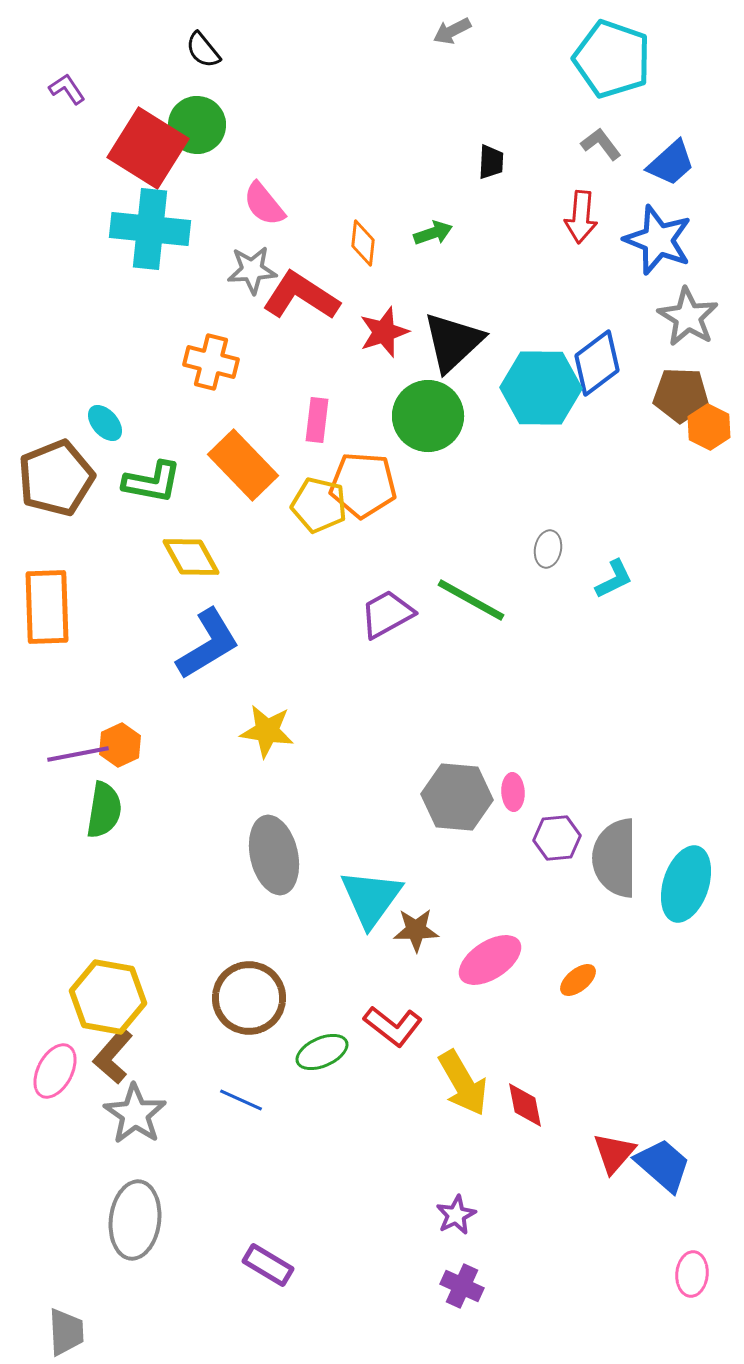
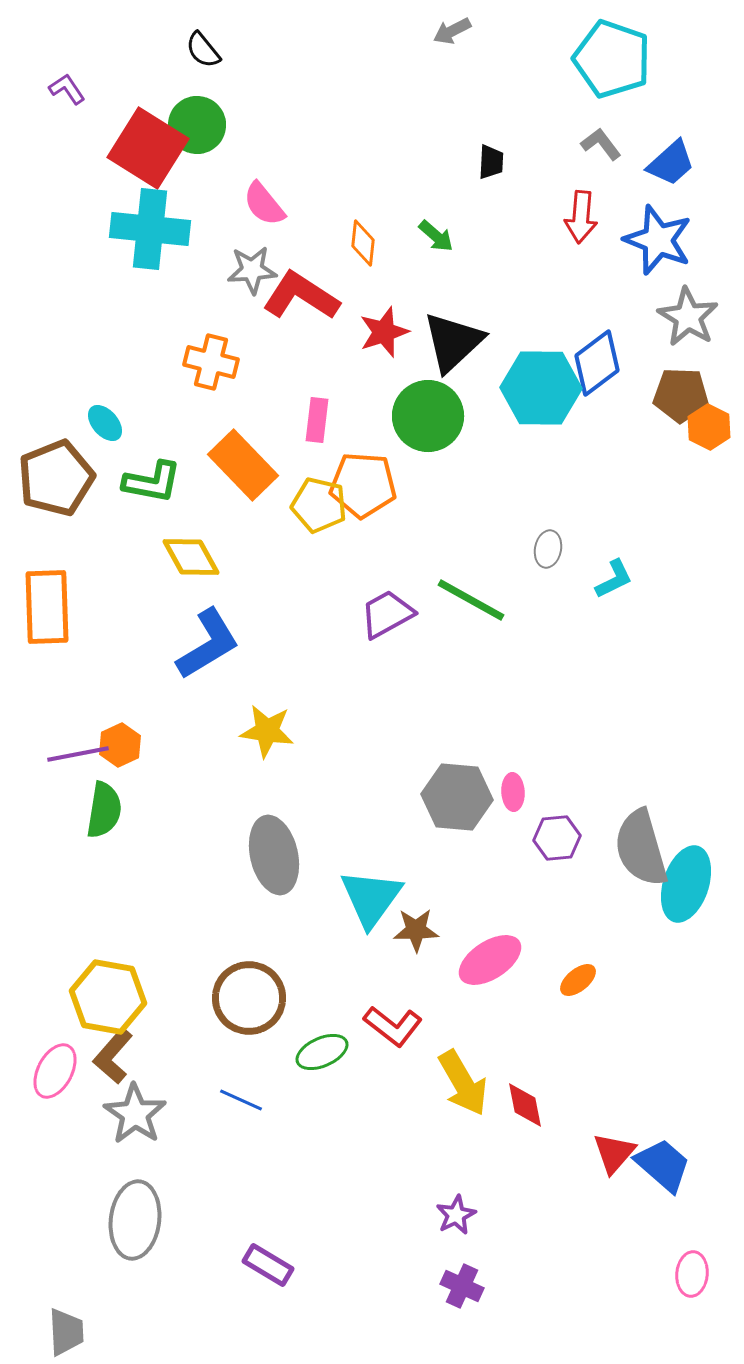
green arrow at (433, 233): moved 3 px right, 3 px down; rotated 60 degrees clockwise
gray semicircle at (615, 858): moved 26 px right, 10 px up; rotated 16 degrees counterclockwise
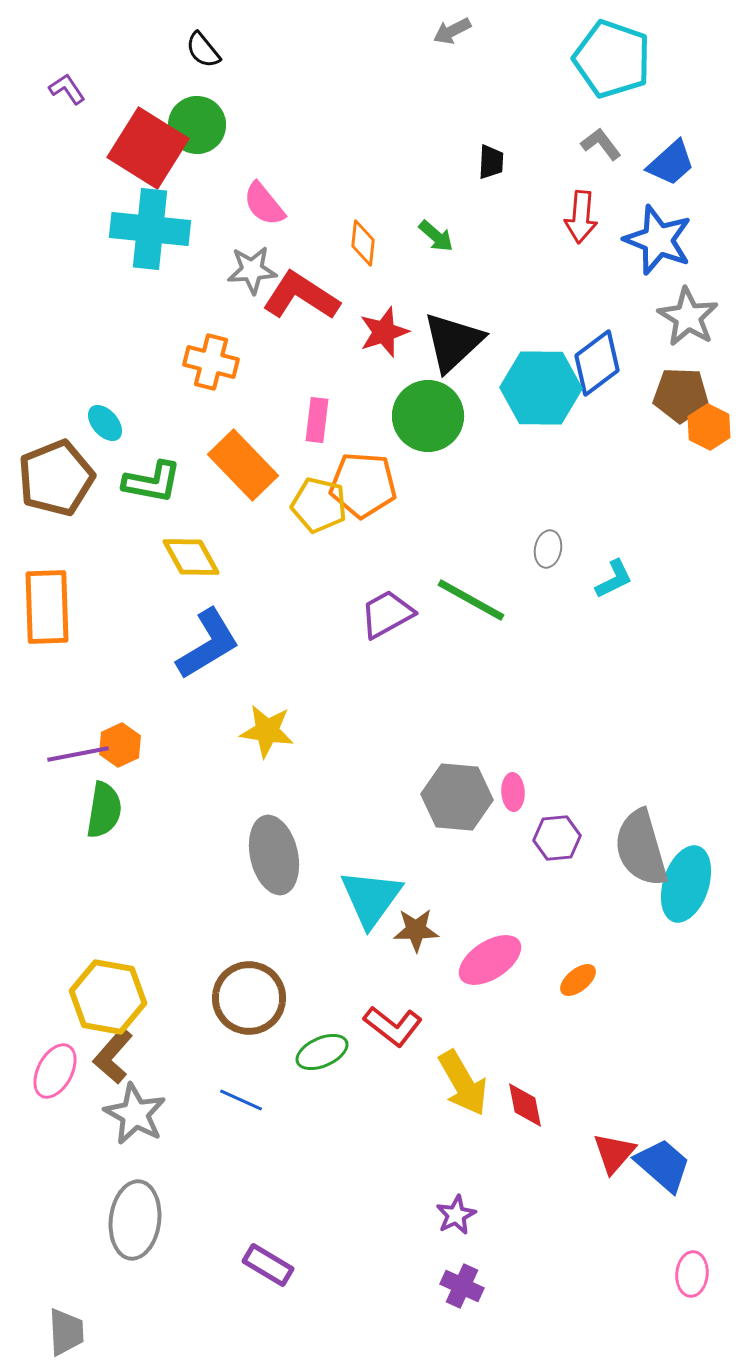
gray star at (135, 1114): rotated 6 degrees counterclockwise
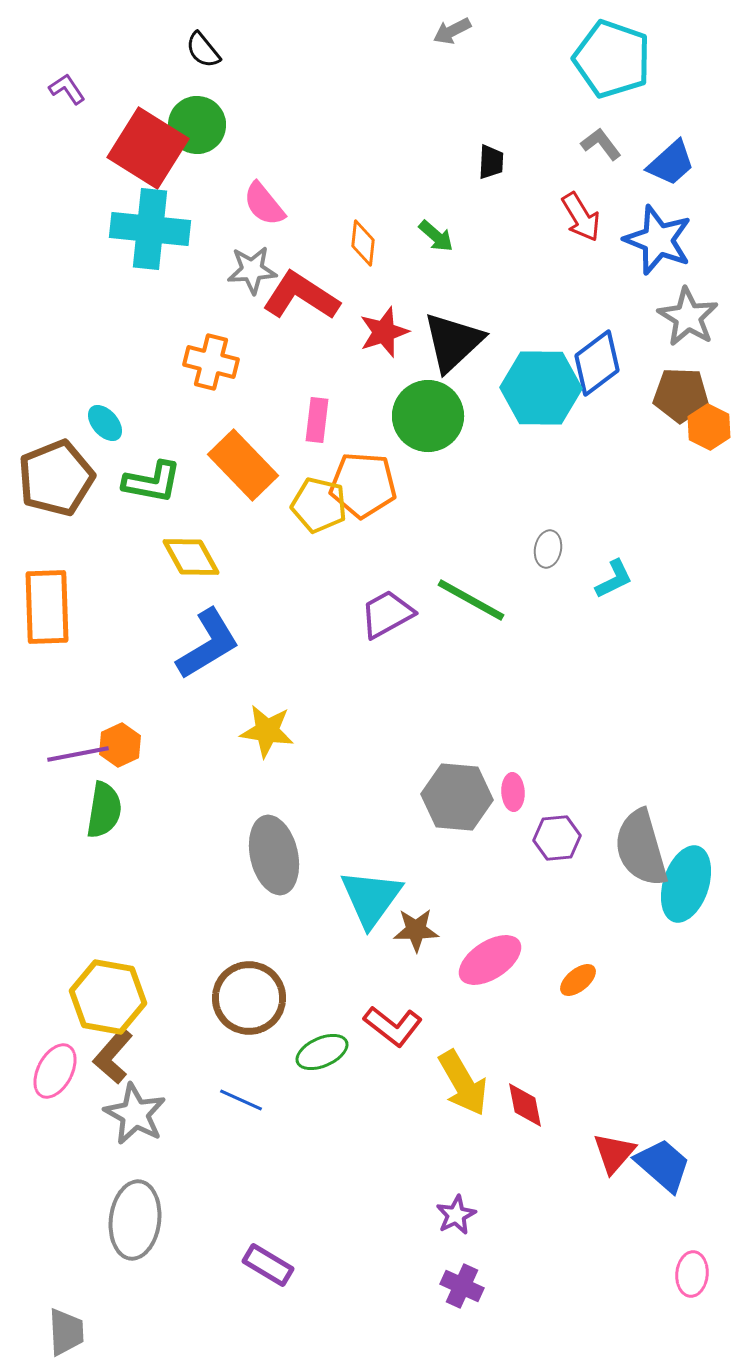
red arrow at (581, 217): rotated 36 degrees counterclockwise
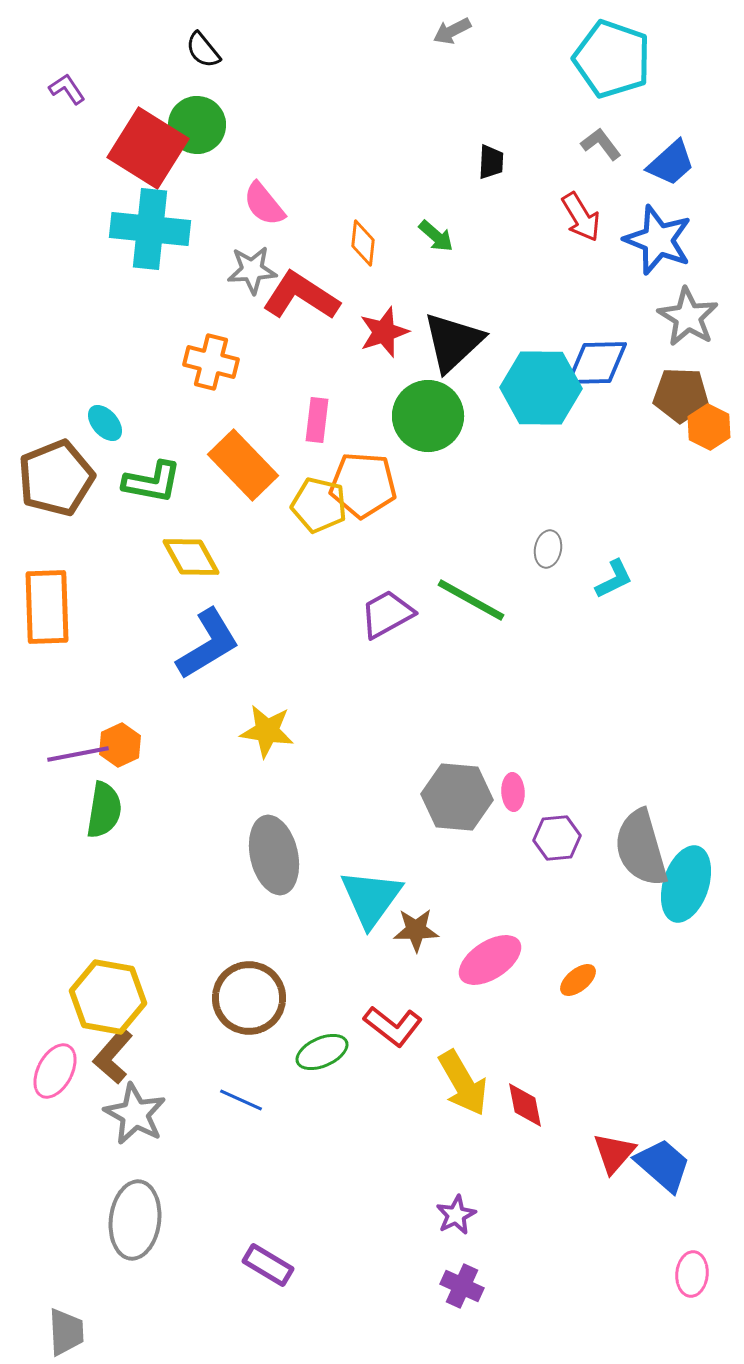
blue diamond at (597, 363): rotated 36 degrees clockwise
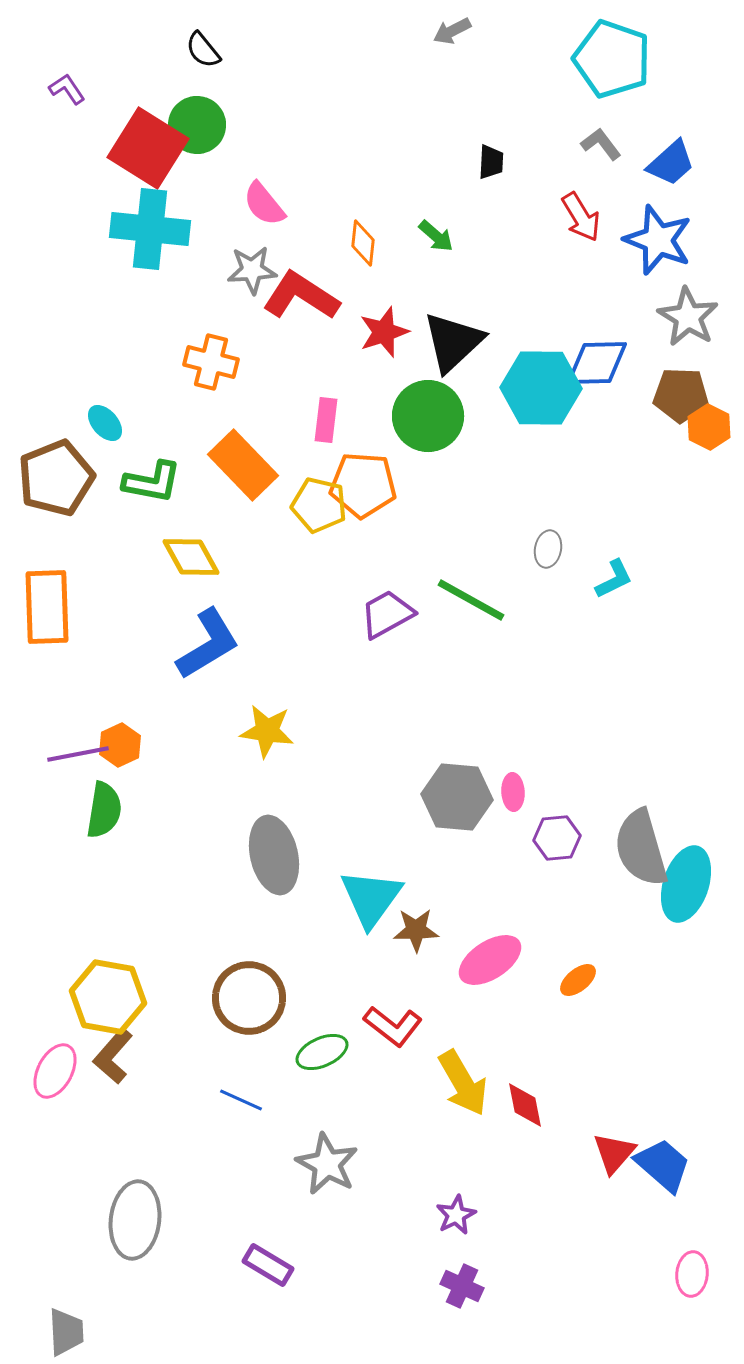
pink rectangle at (317, 420): moved 9 px right
gray star at (135, 1114): moved 192 px right, 50 px down
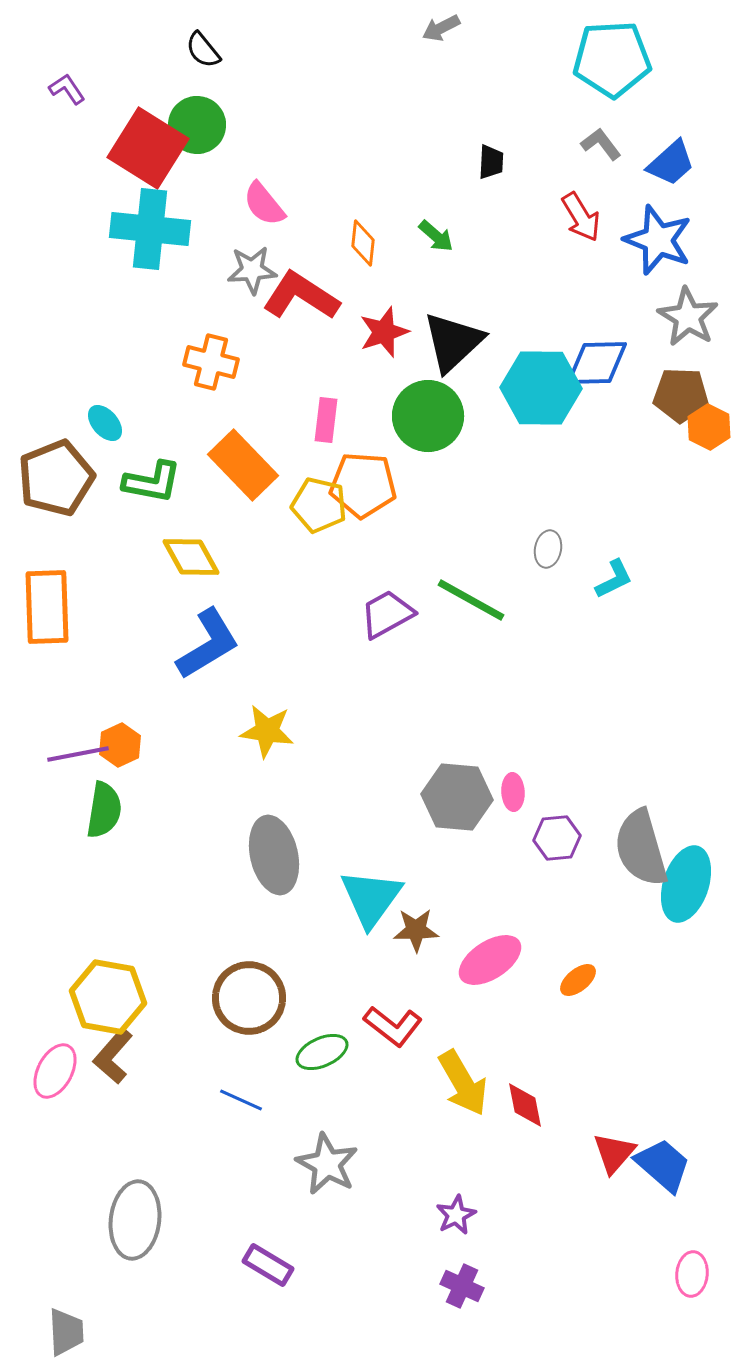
gray arrow at (452, 31): moved 11 px left, 3 px up
cyan pentagon at (612, 59): rotated 22 degrees counterclockwise
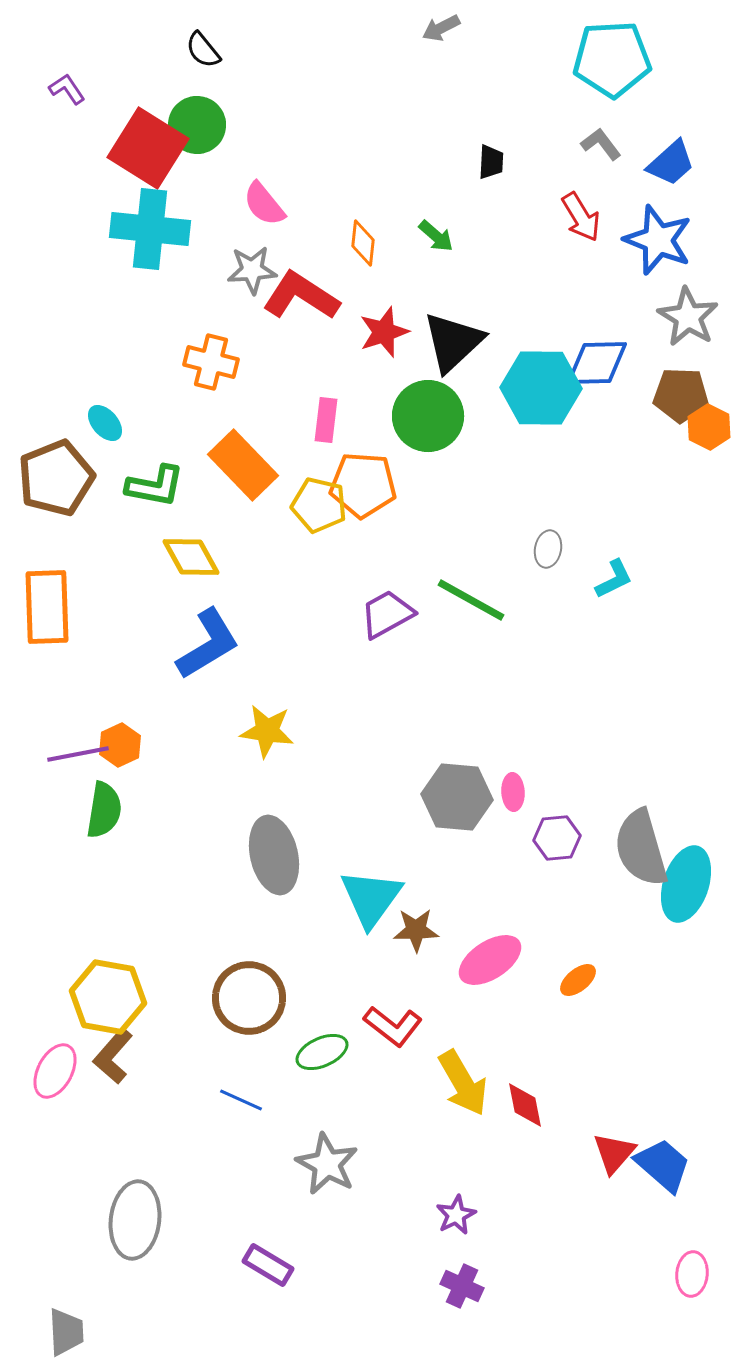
green L-shape at (152, 482): moved 3 px right, 4 px down
